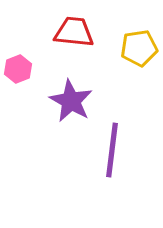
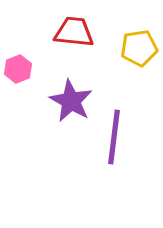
purple line: moved 2 px right, 13 px up
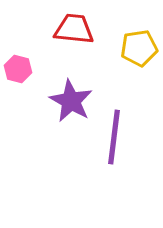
red trapezoid: moved 3 px up
pink hexagon: rotated 24 degrees counterclockwise
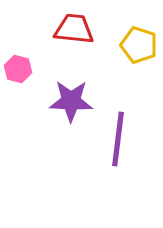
yellow pentagon: moved 3 px up; rotated 27 degrees clockwise
purple star: rotated 27 degrees counterclockwise
purple line: moved 4 px right, 2 px down
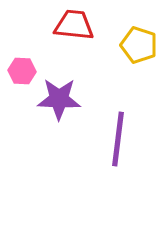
red trapezoid: moved 4 px up
pink hexagon: moved 4 px right, 2 px down; rotated 12 degrees counterclockwise
purple star: moved 12 px left, 2 px up
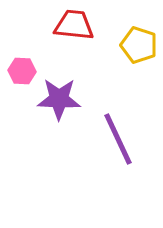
purple line: rotated 32 degrees counterclockwise
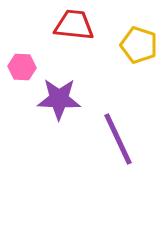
pink hexagon: moved 4 px up
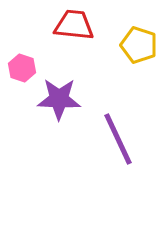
pink hexagon: moved 1 px down; rotated 16 degrees clockwise
